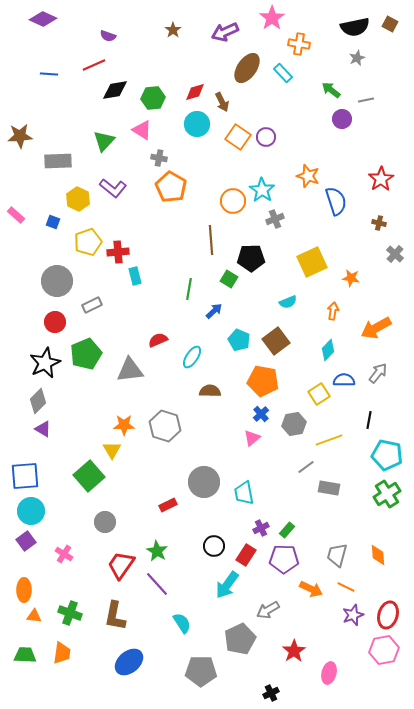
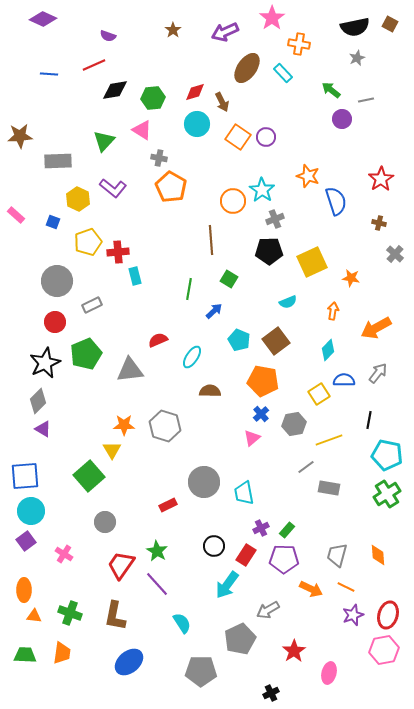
black pentagon at (251, 258): moved 18 px right, 7 px up
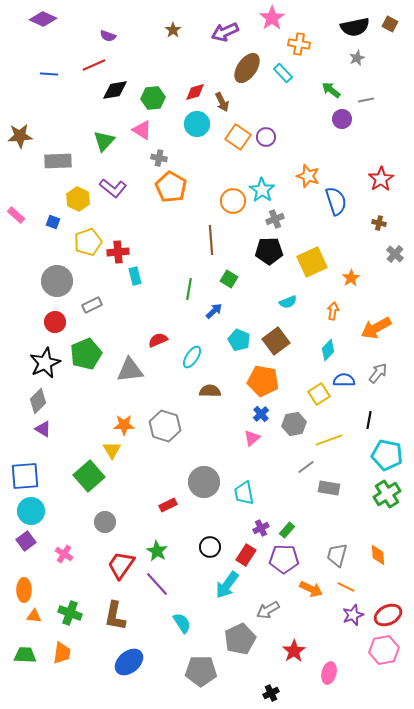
orange star at (351, 278): rotated 30 degrees clockwise
black circle at (214, 546): moved 4 px left, 1 px down
red ellipse at (388, 615): rotated 48 degrees clockwise
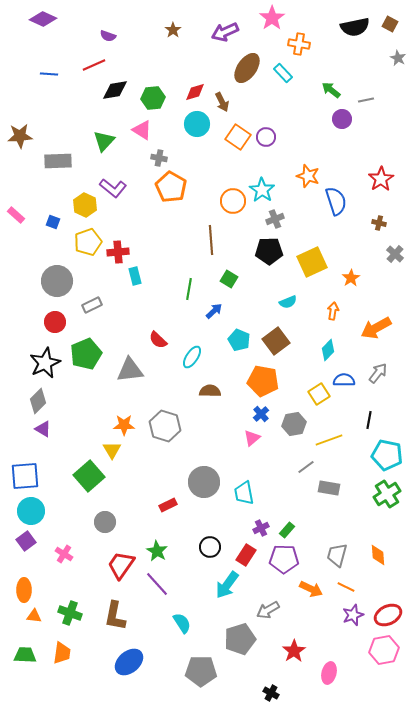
gray star at (357, 58): moved 41 px right; rotated 21 degrees counterclockwise
yellow hexagon at (78, 199): moved 7 px right, 6 px down
red semicircle at (158, 340): rotated 114 degrees counterclockwise
gray pentagon at (240, 639): rotated 8 degrees clockwise
black cross at (271, 693): rotated 35 degrees counterclockwise
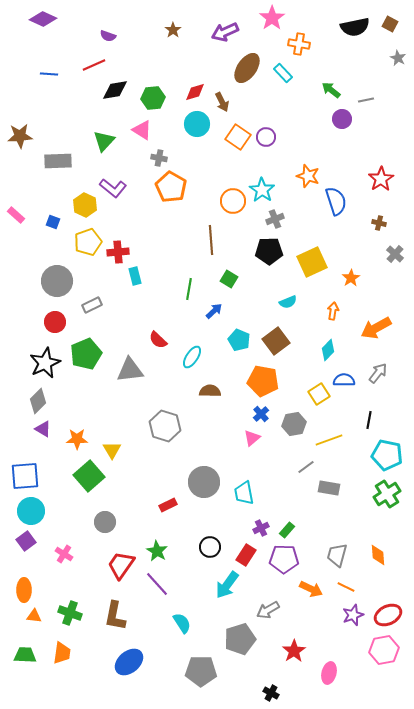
orange star at (124, 425): moved 47 px left, 14 px down
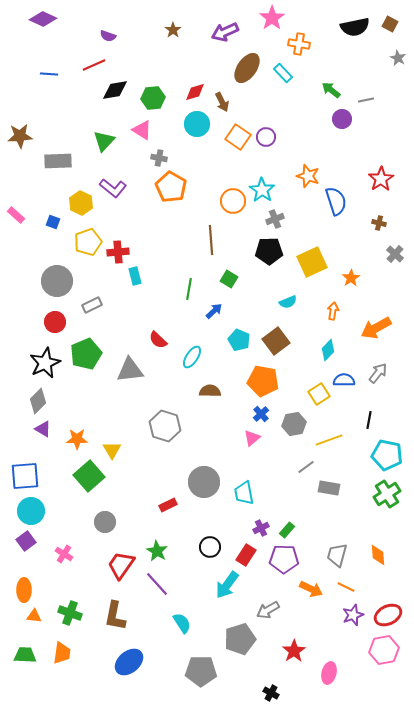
yellow hexagon at (85, 205): moved 4 px left, 2 px up
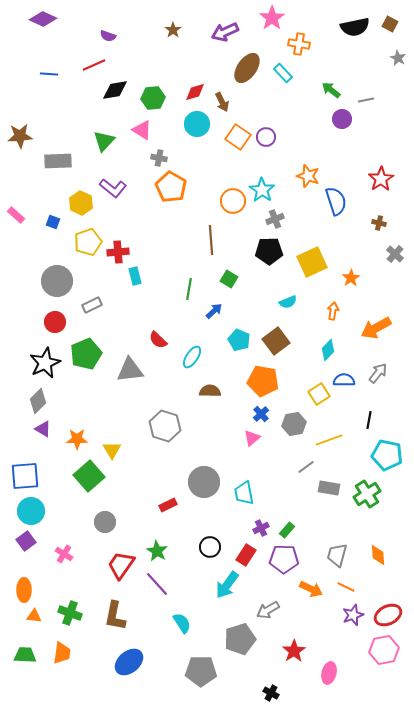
green cross at (387, 494): moved 20 px left
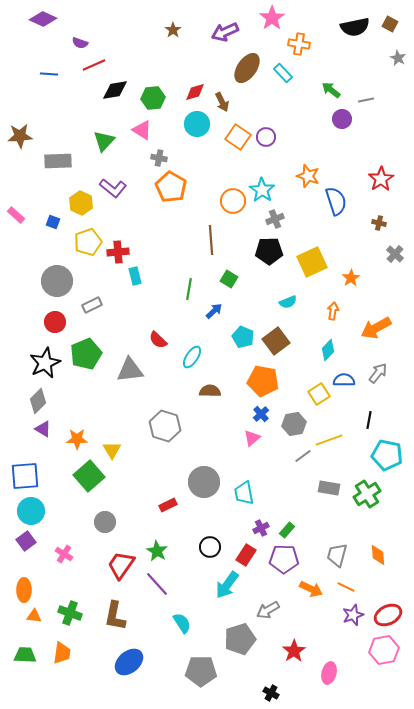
purple semicircle at (108, 36): moved 28 px left, 7 px down
cyan pentagon at (239, 340): moved 4 px right, 3 px up
gray line at (306, 467): moved 3 px left, 11 px up
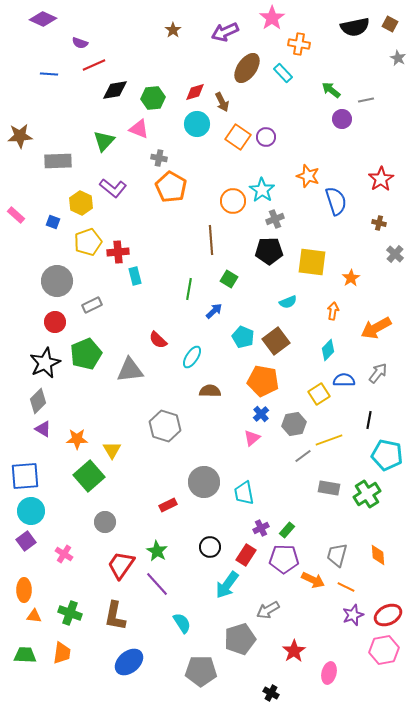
pink triangle at (142, 130): moved 3 px left, 1 px up; rotated 10 degrees counterclockwise
yellow square at (312, 262): rotated 32 degrees clockwise
orange arrow at (311, 589): moved 2 px right, 9 px up
